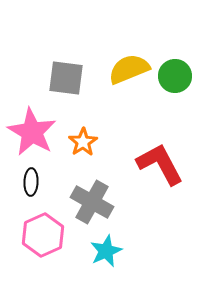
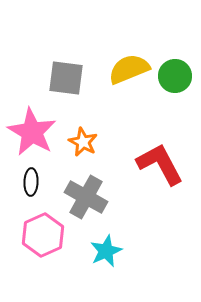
orange star: rotated 12 degrees counterclockwise
gray cross: moved 6 px left, 5 px up
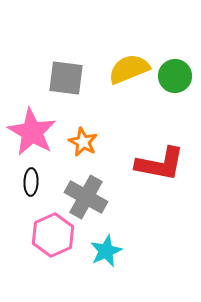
red L-shape: rotated 129 degrees clockwise
pink hexagon: moved 10 px right
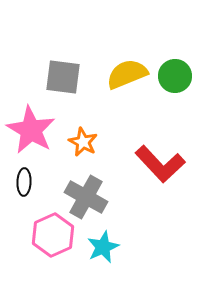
yellow semicircle: moved 2 px left, 5 px down
gray square: moved 3 px left, 1 px up
pink star: moved 1 px left, 2 px up
red L-shape: rotated 36 degrees clockwise
black ellipse: moved 7 px left
cyan star: moved 3 px left, 4 px up
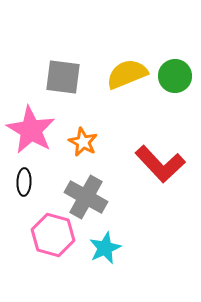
pink hexagon: rotated 21 degrees counterclockwise
cyan star: moved 2 px right, 1 px down
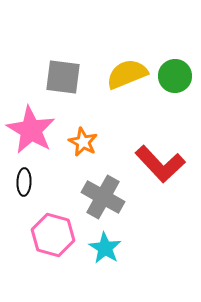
gray cross: moved 17 px right
cyan star: rotated 16 degrees counterclockwise
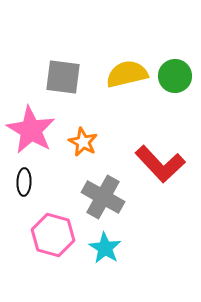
yellow semicircle: rotated 9 degrees clockwise
